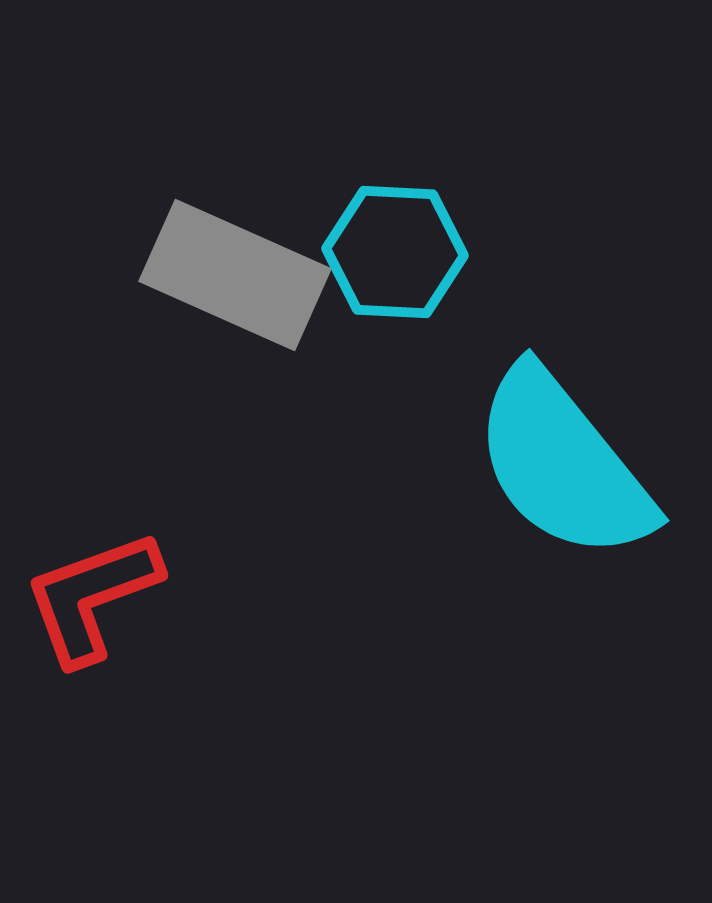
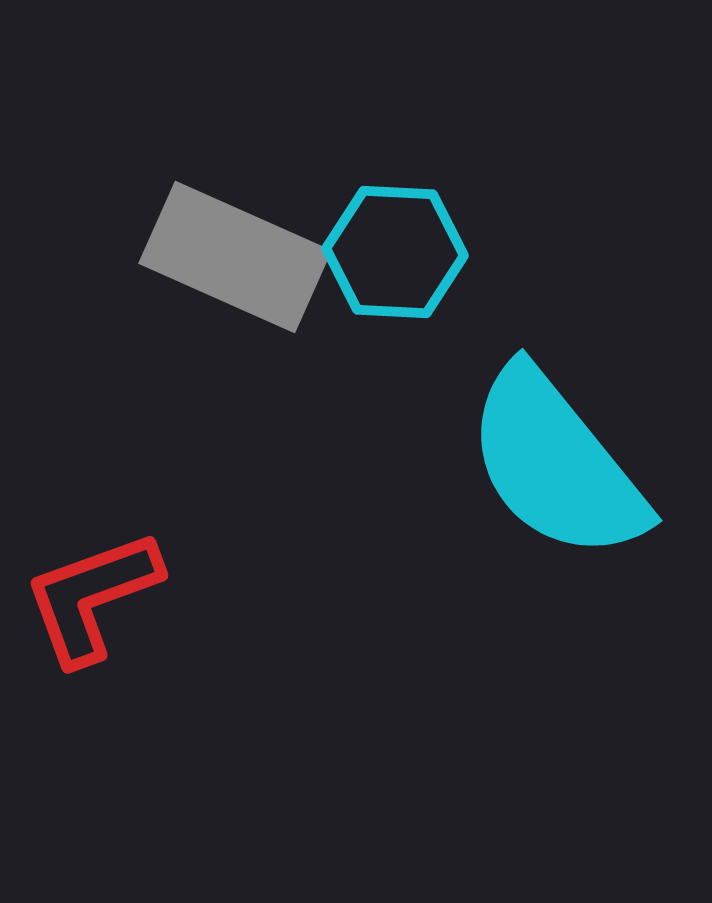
gray rectangle: moved 18 px up
cyan semicircle: moved 7 px left
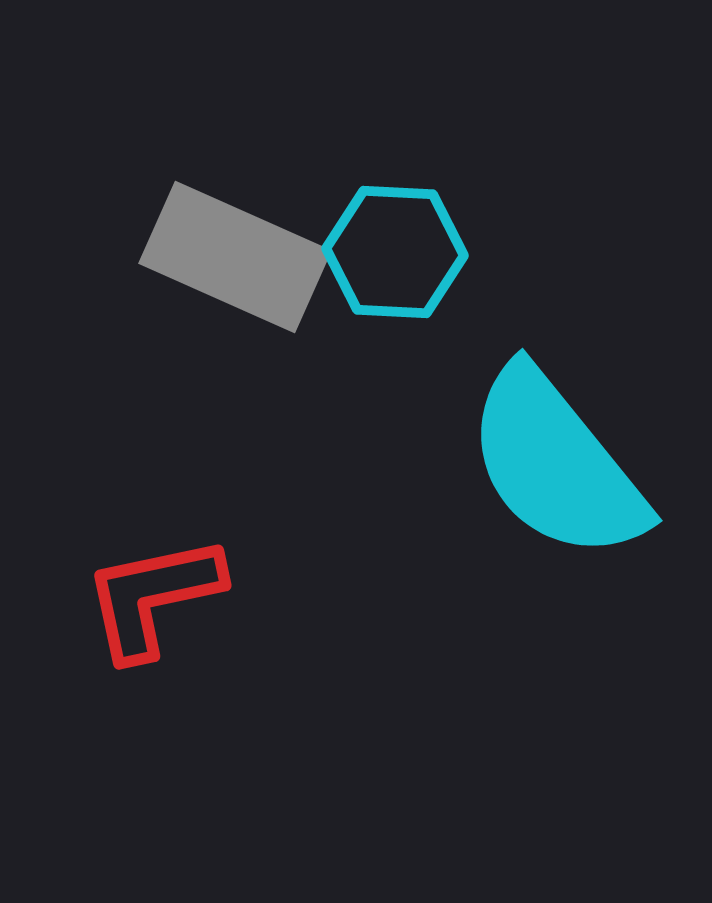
red L-shape: moved 61 px right; rotated 8 degrees clockwise
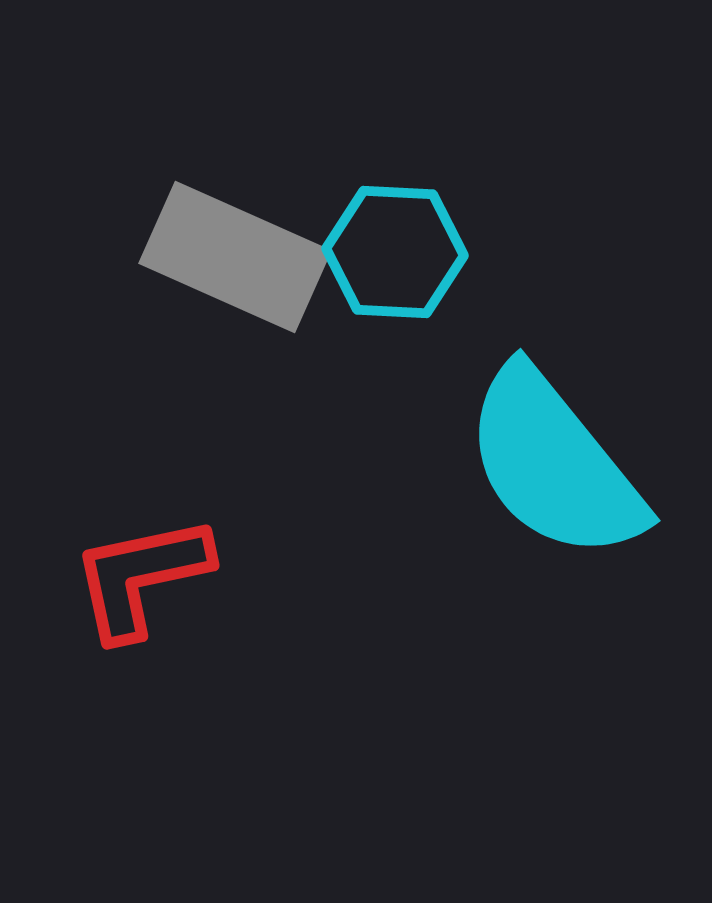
cyan semicircle: moved 2 px left
red L-shape: moved 12 px left, 20 px up
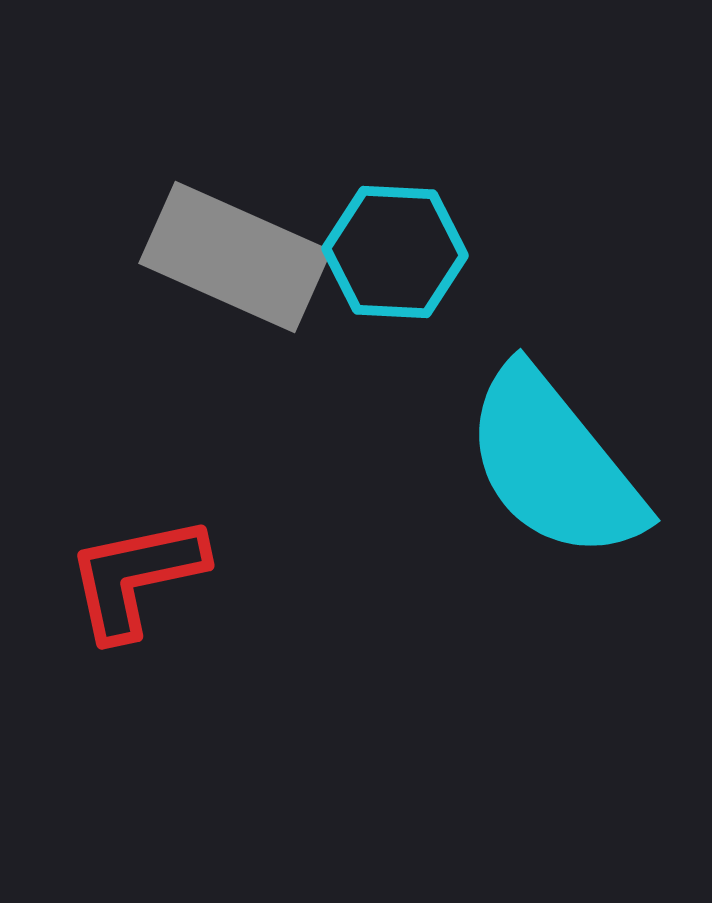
red L-shape: moved 5 px left
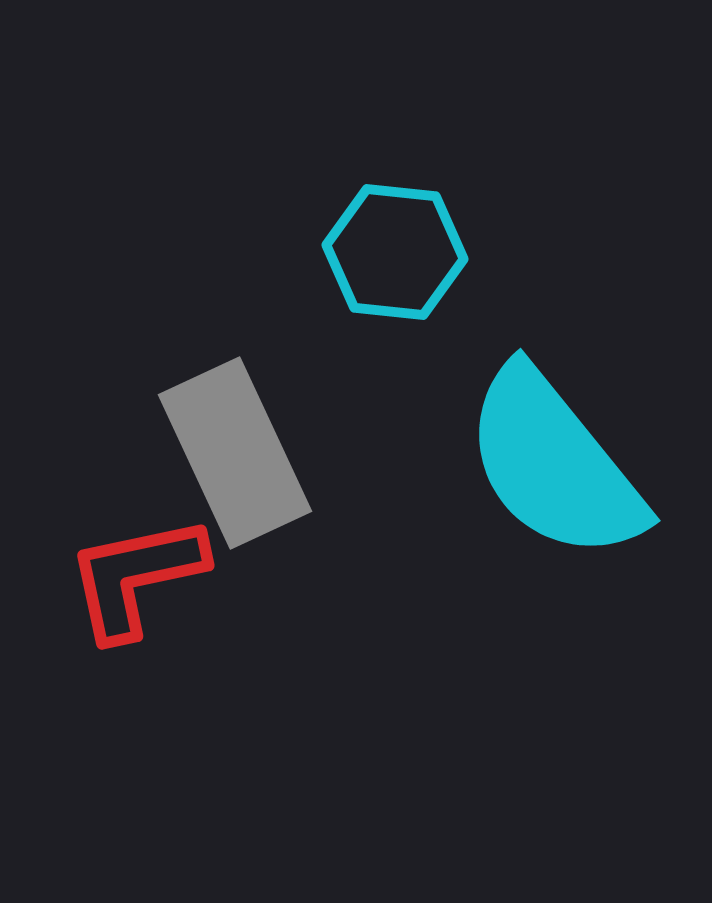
cyan hexagon: rotated 3 degrees clockwise
gray rectangle: moved 196 px down; rotated 41 degrees clockwise
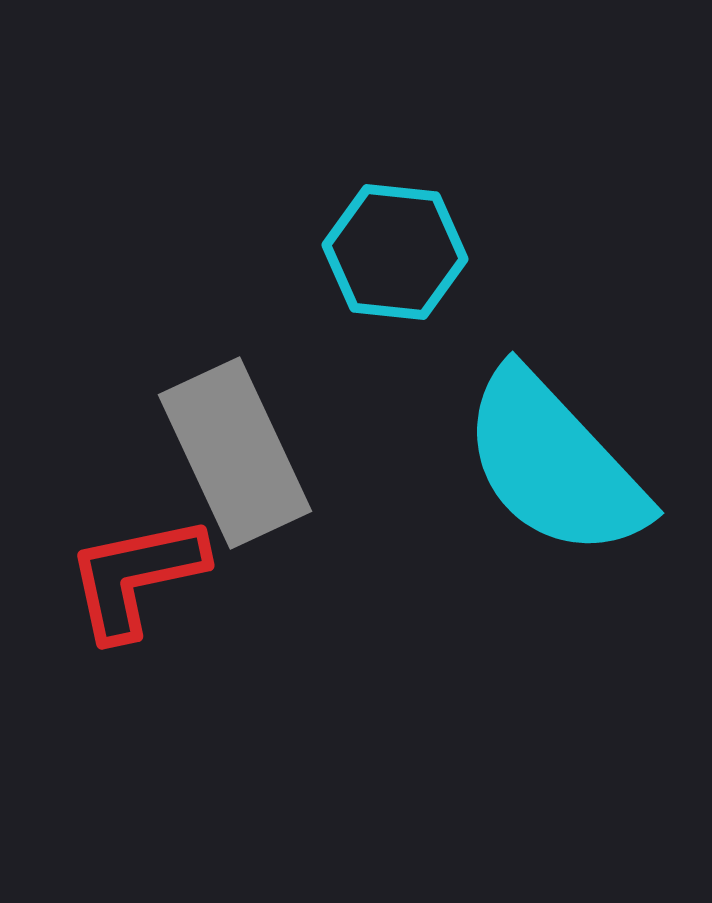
cyan semicircle: rotated 4 degrees counterclockwise
